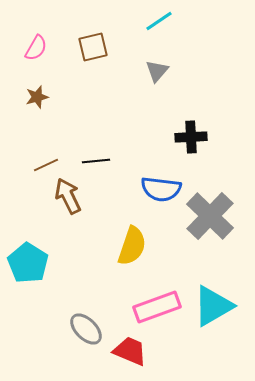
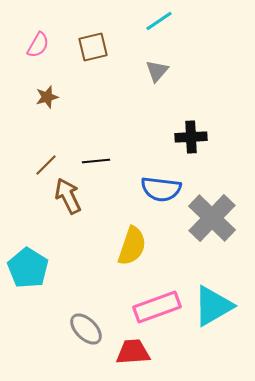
pink semicircle: moved 2 px right, 3 px up
brown star: moved 10 px right
brown line: rotated 20 degrees counterclockwise
gray cross: moved 2 px right, 2 px down
cyan pentagon: moved 5 px down
red trapezoid: moved 3 px right, 1 px down; rotated 27 degrees counterclockwise
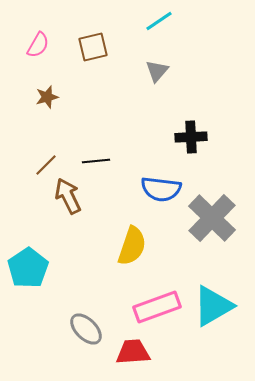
cyan pentagon: rotated 6 degrees clockwise
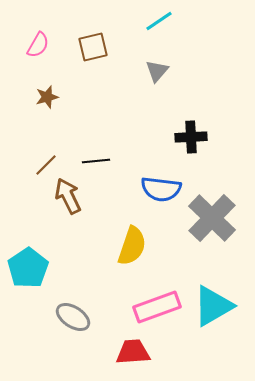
gray ellipse: moved 13 px left, 12 px up; rotated 12 degrees counterclockwise
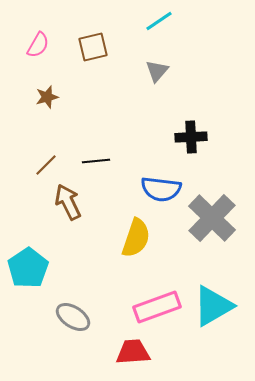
brown arrow: moved 6 px down
yellow semicircle: moved 4 px right, 8 px up
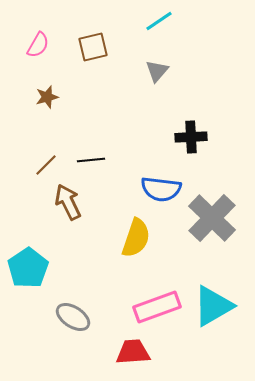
black line: moved 5 px left, 1 px up
